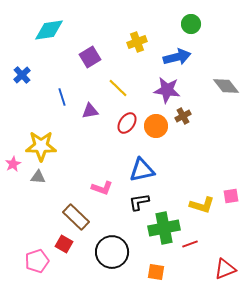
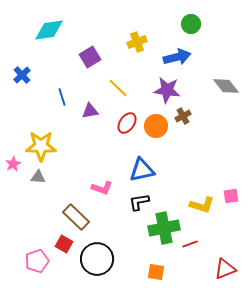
black circle: moved 15 px left, 7 px down
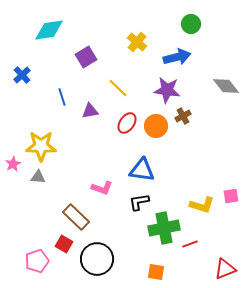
yellow cross: rotated 30 degrees counterclockwise
purple square: moved 4 px left
blue triangle: rotated 20 degrees clockwise
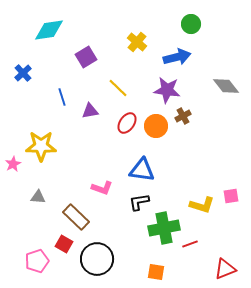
blue cross: moved 1 px right, 2 px up
gray triangle: moved 20 px down
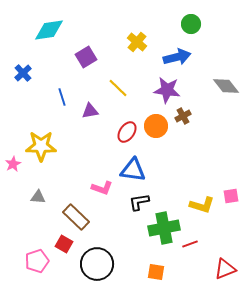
red ellipse: moved 9 px down
blue triangle: moved 9 px left
black circle: moved 5 px down
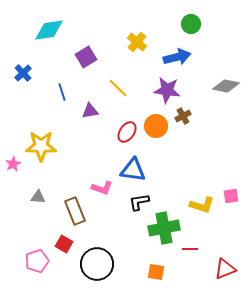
gray diamond: rotated 40 degrees counterclockwise
blue line: moved 5 px up
brown rectangle: moved 1 px left, 6 px up; rotated 24 degrees clockwise
red line: moved 5 px down; rotated 21 degrees clockwise
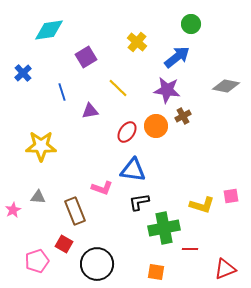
blue arrow: rotated 24 degrees counterclockwise
pink star: moved 46 px down
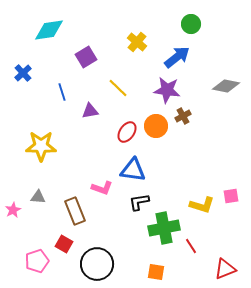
red line: moved 1 px right, 3 px up; rotated 56 degrees clockwise
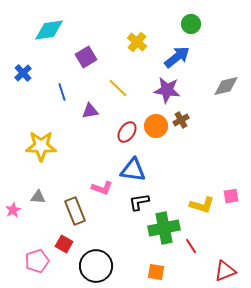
gray diamond: rotated 24 degrees counterclockwise
brown cross: moved 2 px left, 4 px down
black circle: moved 1 px left, 2 px down
red triangle: moved 2 px down
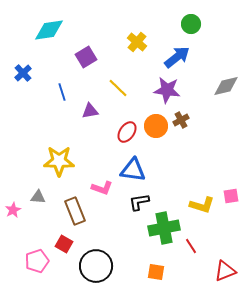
yellow star: moved 18 px right, 15 px down
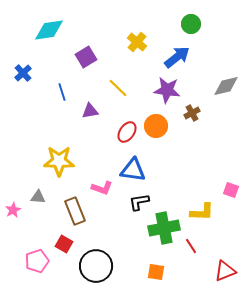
brown cross: moved 11 px right, 7 px up
pink square: moved 6 px up; rotated 28 degrees clockwise
yellow L-shape: moved 7 px down; rotated 15 degrees counterclockwise
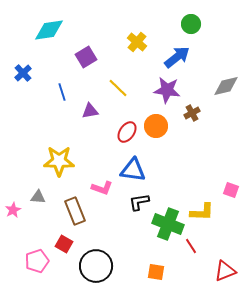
green cross: moved 4 px right, 4 px up; rotated 32 degrees clockwise
